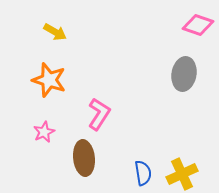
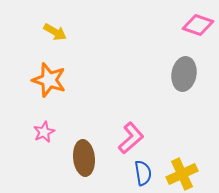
pink L-shape: moved 32 px right, 24 px down; rotated 16 degrees clockwise
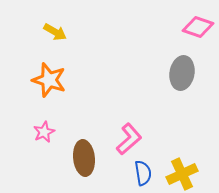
pink diamond: moved 2 px down
gray ellipse: moved 2 px left, 1 px up
pink L-shape: moved 2 px left, 1 px down
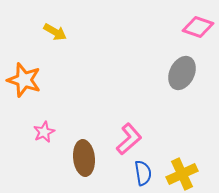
gray ellipse: rotated 16 degrees clockwise
orange star: moved 25 px left
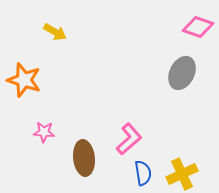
pink star: rotated 30 degrees clockwise
